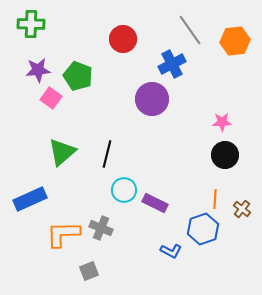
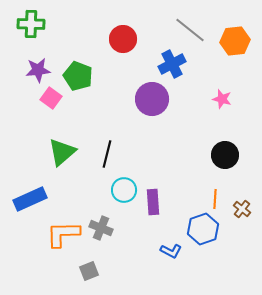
gray line: rotated 16 degrees counterclockwise
pink star: moved 23 px up; rotated 18 degrees clockwise
purple rectangle: moved 2 px left, 1 px up; rotated 60 degrees clockwise
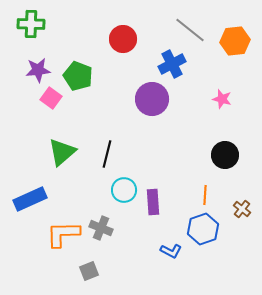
orange line: moved 10 px left, 4 px up
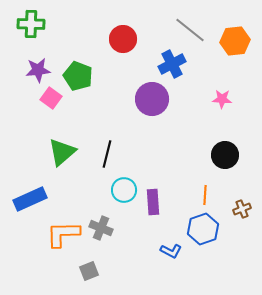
pink star: rotated 12 degrees counterclockwise
brown cross: rotated 30 degrees clockwise
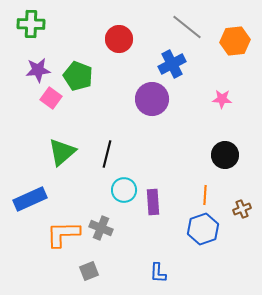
gray line: moved 3 px left, 3 px up
red circle: moved 4 px left
blue L-shape: moved 13 px left, 22 px down; rotated 65 degrees clockwise
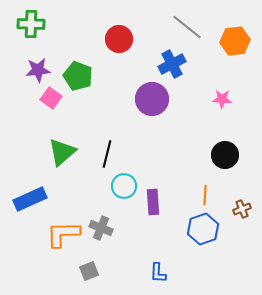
cyan circle: moved 4 px up
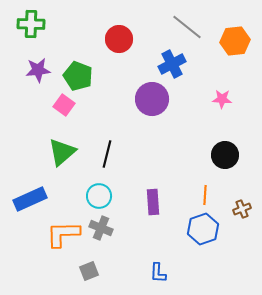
pink square: moved 13 px right, 7 px down
cyan circle: moved 25 px left, 10 px down
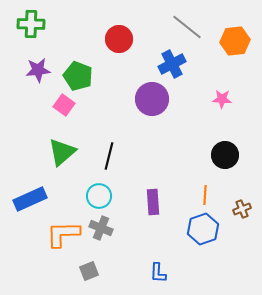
black line: moved 2 px right, 2 px down
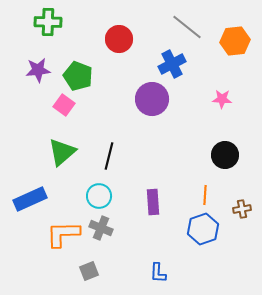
green cross: moved 17 px right, 2 px up
brown cross: rotated 12 degrees clockwise
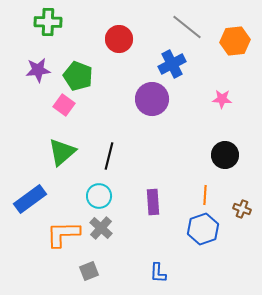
blue rectangle: rotated 12 degrees counterclockwise
brown cross: rotated 30 degrees clockwise
gray cross: rotated 20 degrees clockwise
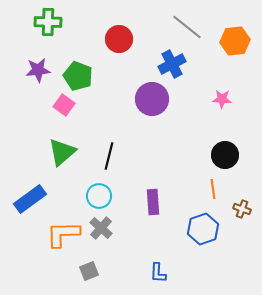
orange line: moved 8 px right, 6 px up; rotated 12 degrees counterclockwise
